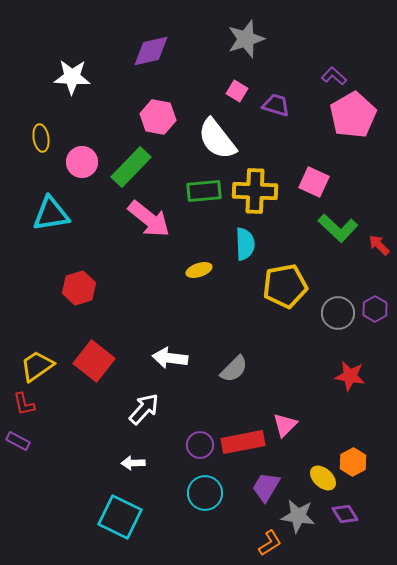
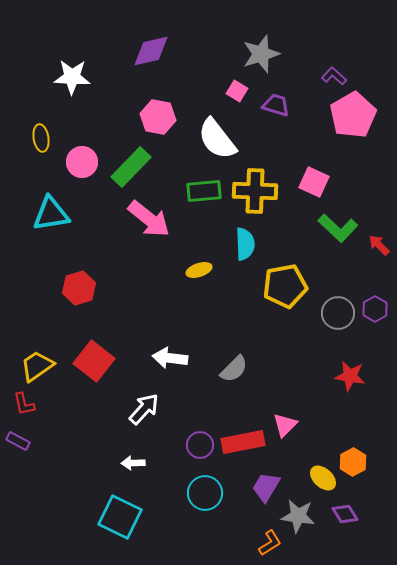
gray star at (246, 39): moved 15 px right, 15 px down
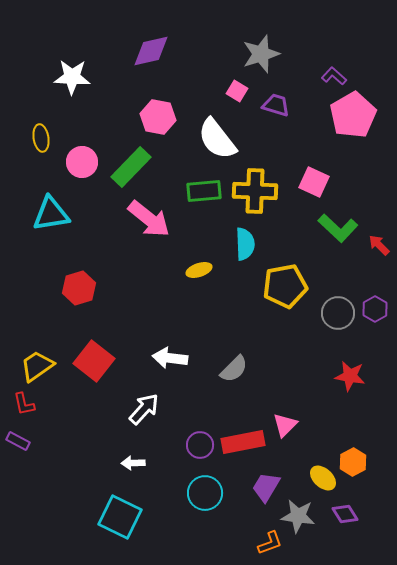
orange L-shape at (270, 543): rotated 12 degrees clockwise
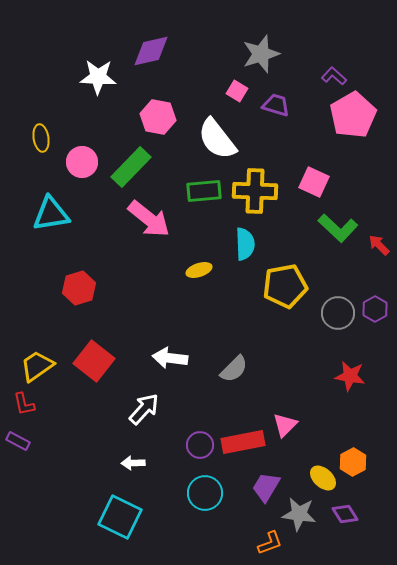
white star at (72, 77): moved 26 px right
gray star at (298, 516): moved 1 px right, 2 px up
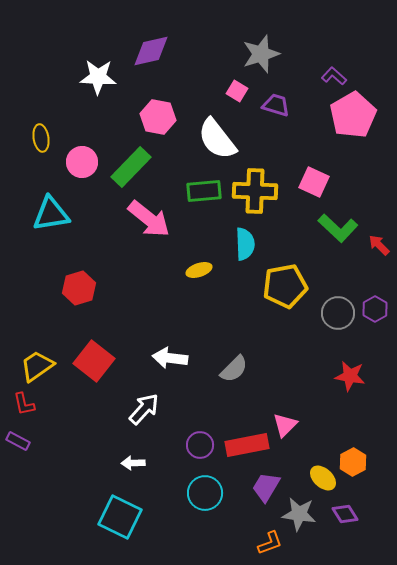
red rectangle at (243, 442): moved 4 px right, 3 px down
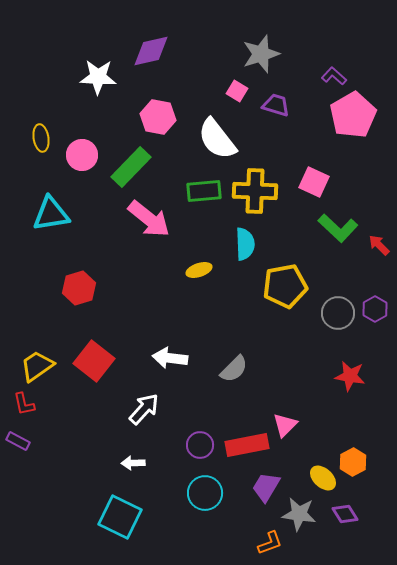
pink circle at (82, 162): moved 7 px up
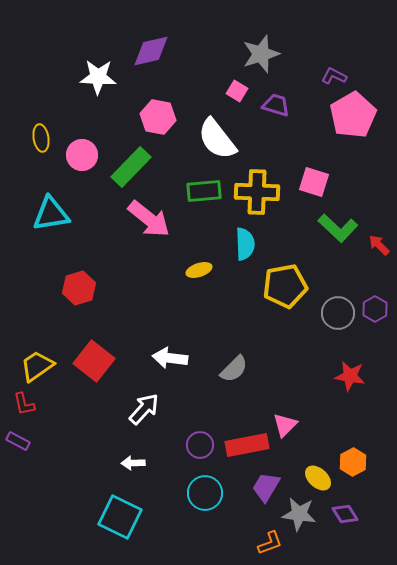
purple L-shape at (334, 76): rotated 15 degrees counterclockwise
pink square at (314, 182): rotated 8 degrees counterclockwise
yellow cross at (255, 191): moved 2 px right, 1 px down
yellow ellipse at (323, 478): moved 5 px left
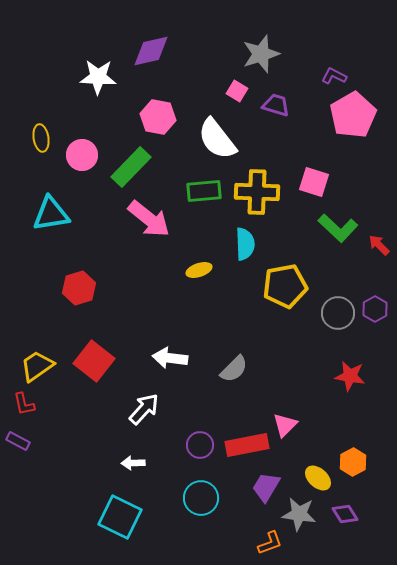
cyan circle at (205, 493): moved 4 px left, 5 px down
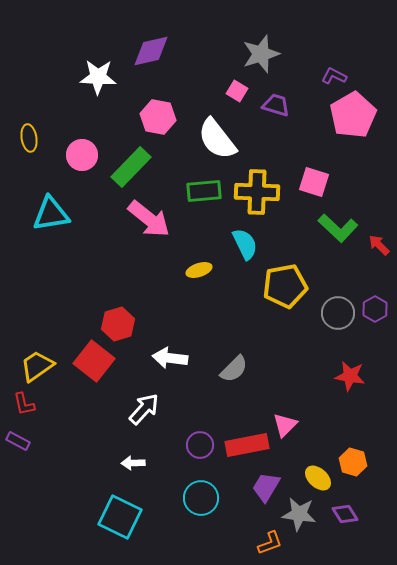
yellow ellipse at (41, 138): moved 12 px left
cyan semicircle at (245, 244): rotated 24 degrees counterclockwise
red hexagon at (79, 288): moved 39 px right, 36 px down
orange hexagon at (353, 462): rotated 16 degrees counterclockwise
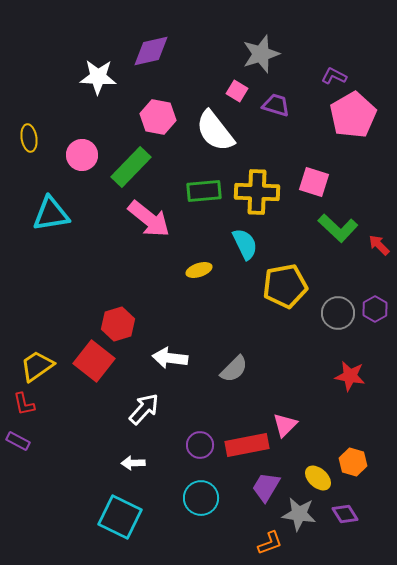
white semicircle at (217, 139): moved 2 px left, 8 px up
